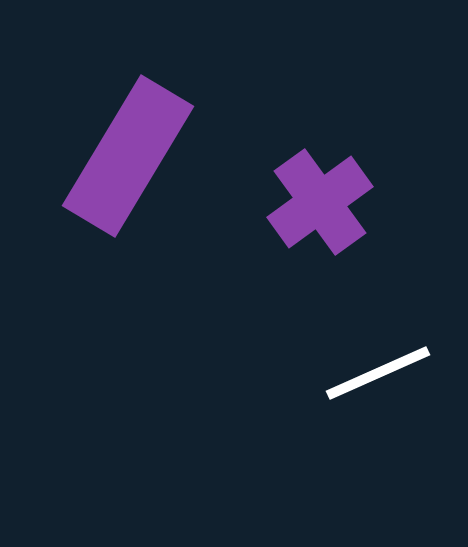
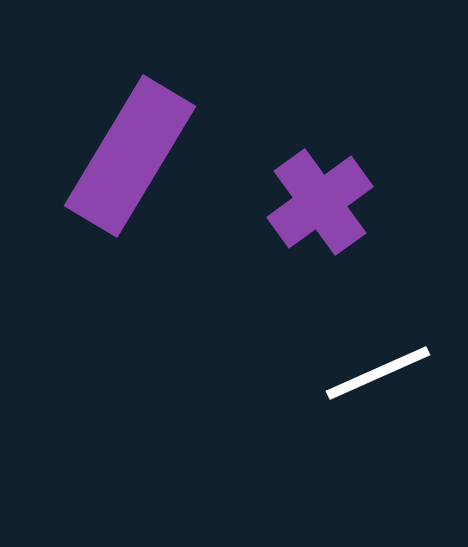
purple rectangle: moved 2 px right
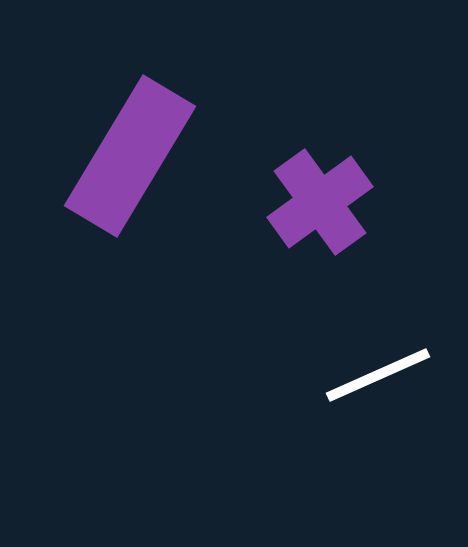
white line: moved 2 px down
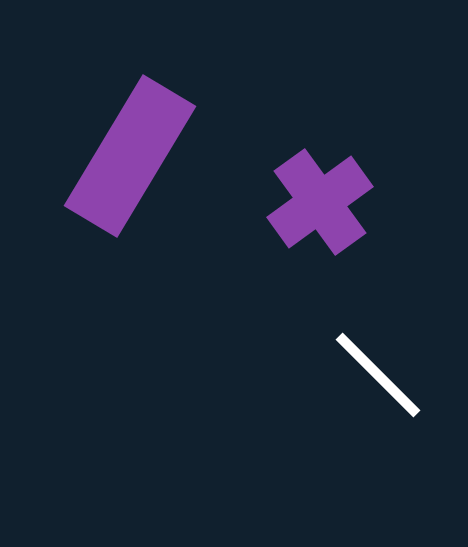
white line: rotated 69 degrees clockwise
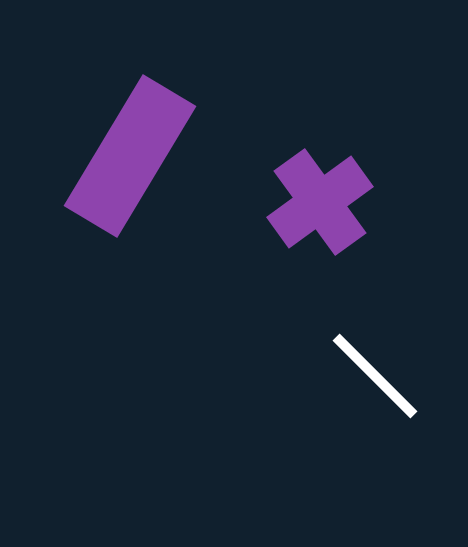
white line: moved 3 px left, 1 px down
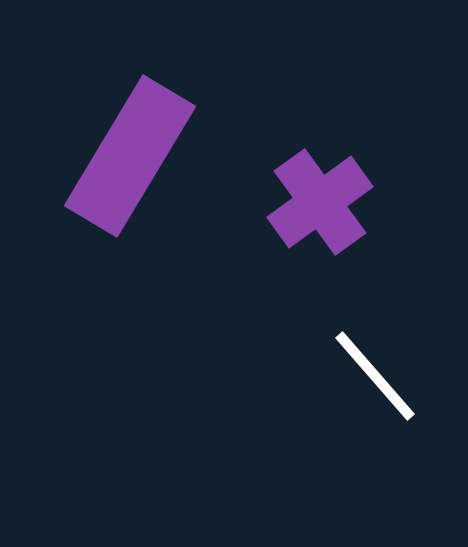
white line: rotated 4 degrees clockwise
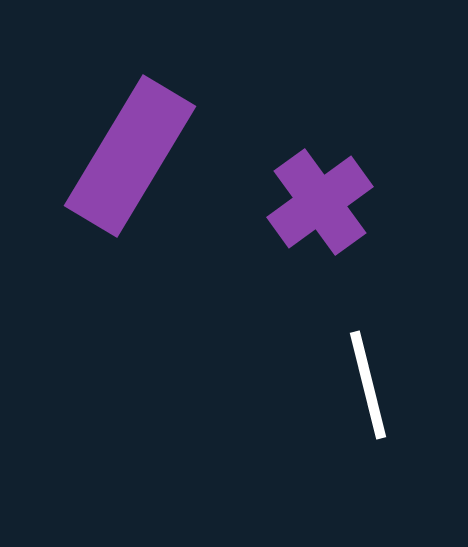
white line: moved 7 px left, 9 px down; rotated 27 degrees clockwise
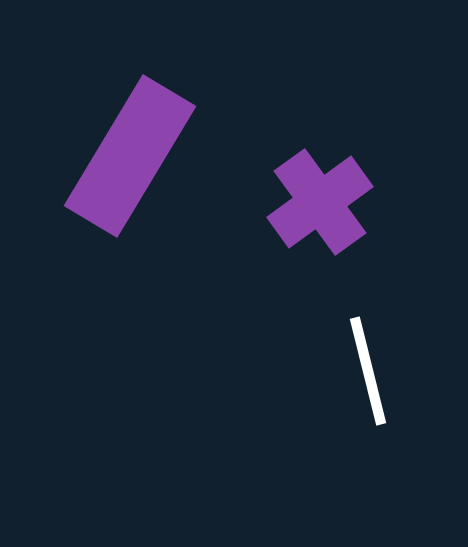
white line: moved 14 px up
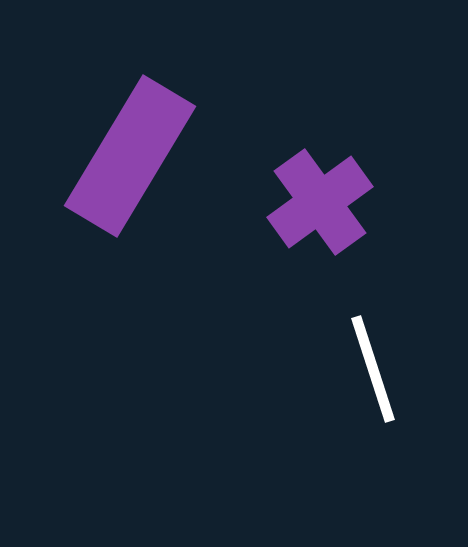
white line: moved 5 px right, 2 px up; rotated 4 degrees counterclockwise
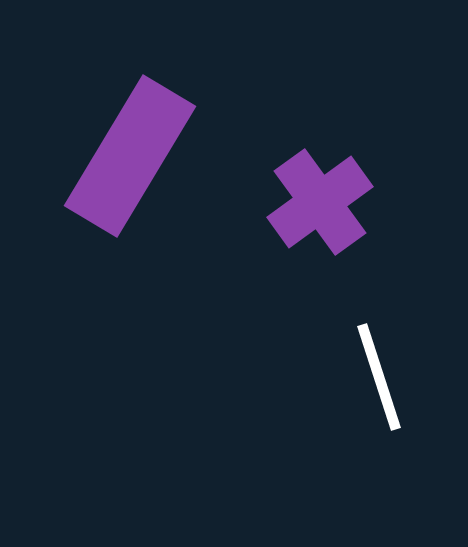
white line: moved 6 px right, 8 px down
